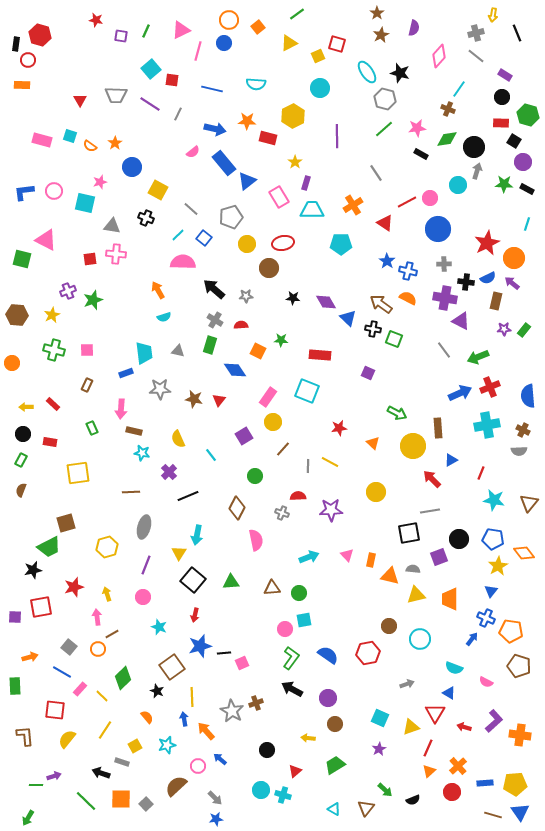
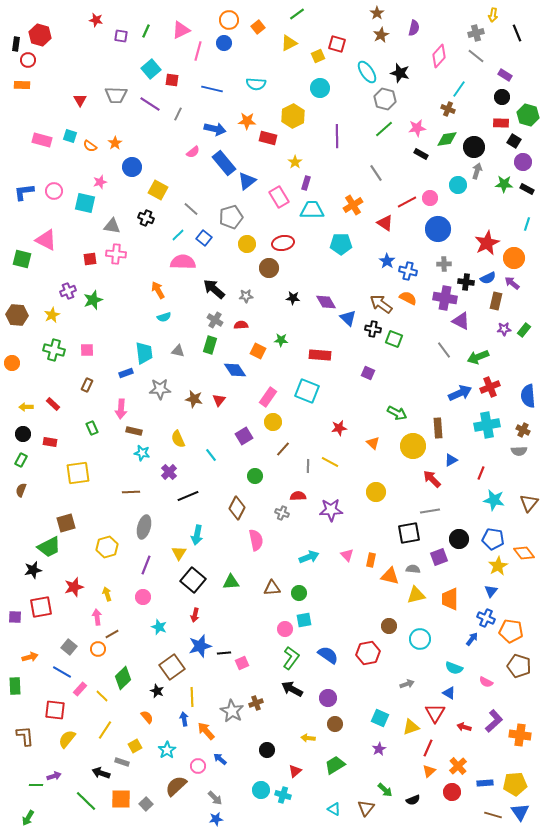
cyan star at (167, 745): moved 5 px down; rotated 18 degrees counterclockwise
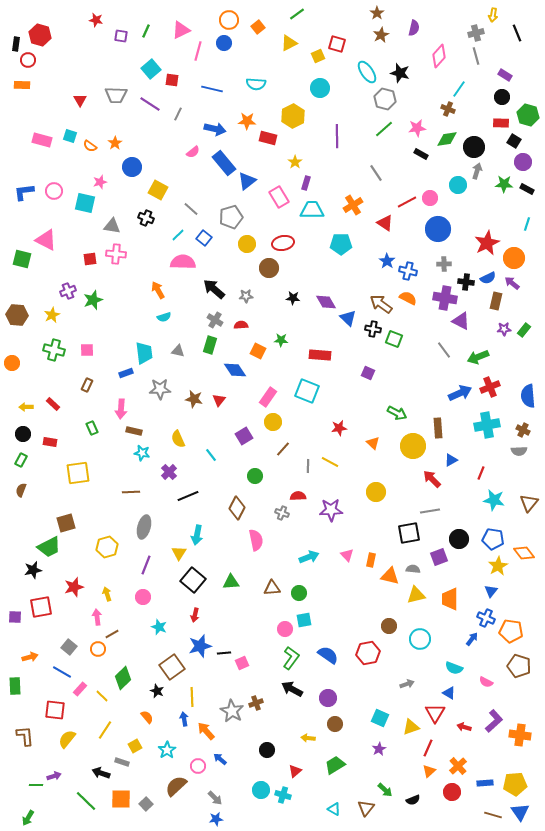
gray line at (476, 56): rotated 36 degrees clockwise
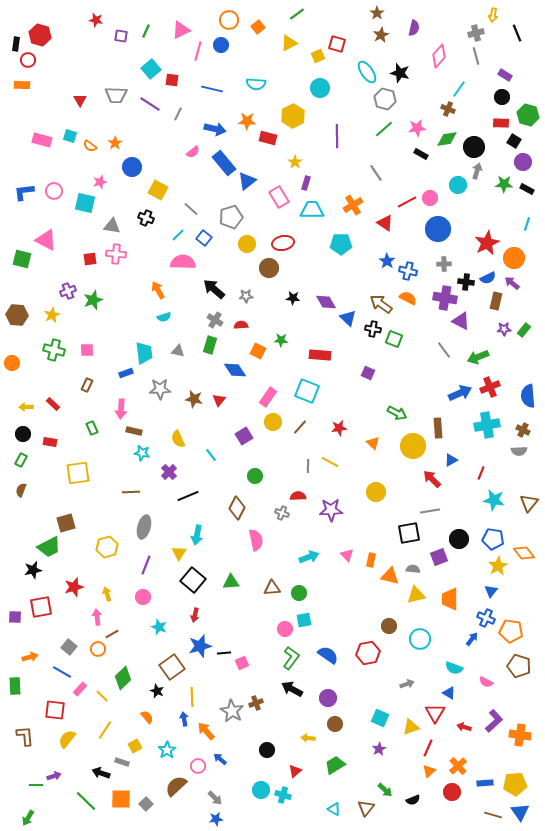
blue circle at (224, 43): moved 3 px left, 2 px down
brown line at (283, 449): moved 17 px right, 22 px up
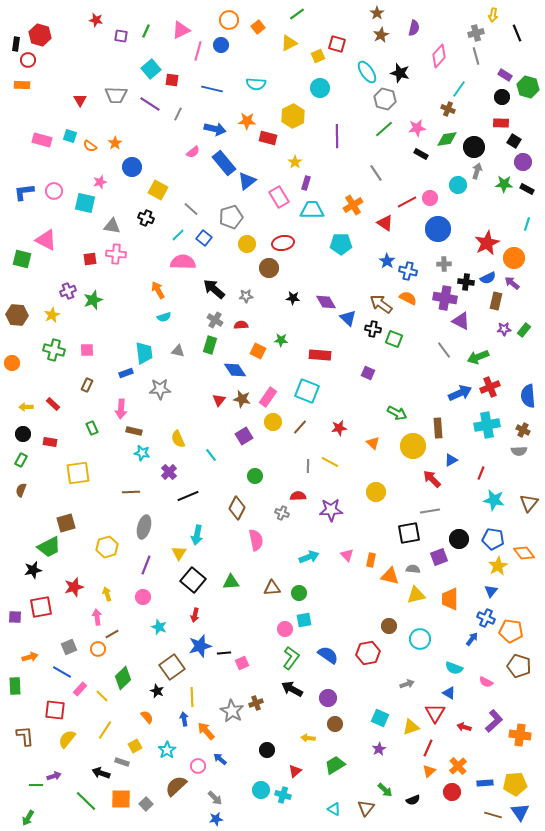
green hexagon at (528, 115): moved 28 px up
brown star at (194, 399): moved 48 px right
gray square at (69, 647): rotated 28 degrees clockwise
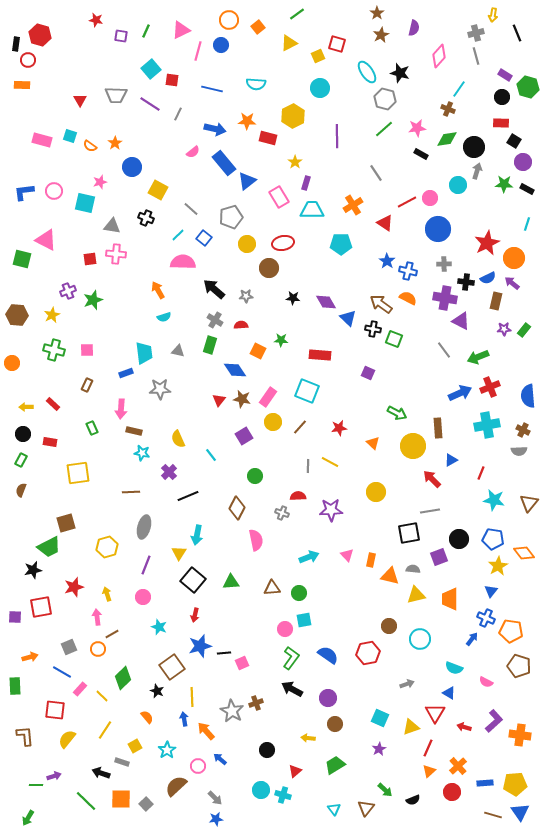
cyan triangle at (334, 809): rotated 24 degrees clockwise
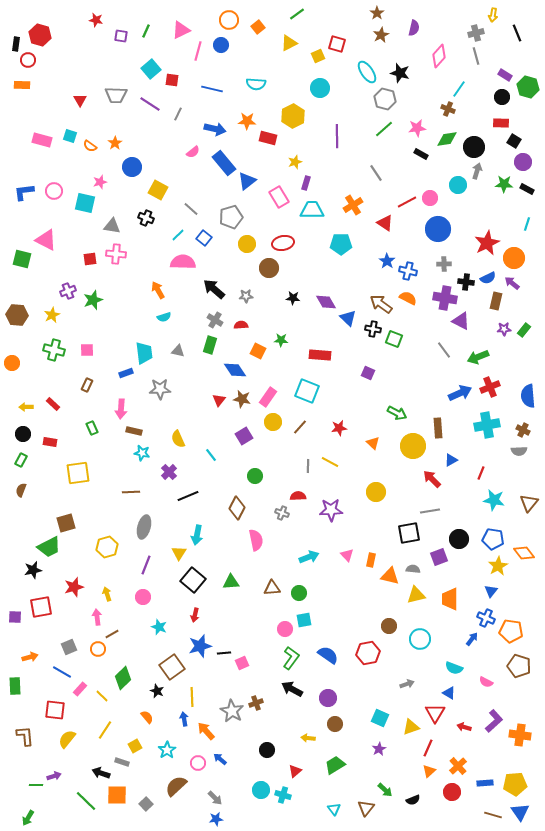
yellow star at (295, 162): rotated 16 degrees clockwise
pink circle at (198, 766): moved 3 px up
orange square at (121, 799): moved 4 px left, 4 px up
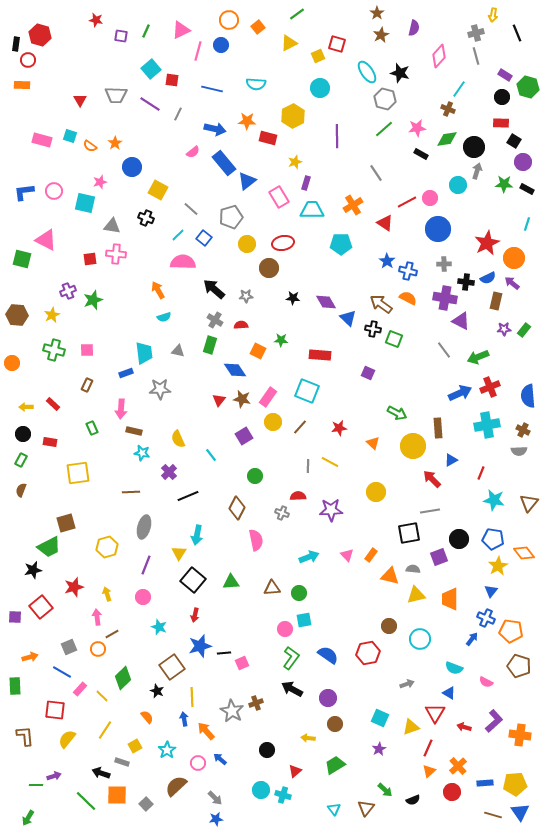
orange rectangle at (371, 560): moved 5 px up; rotated 24 degrees clockwise
red square at (41, 607): rotated 30 degrees counterclockwise
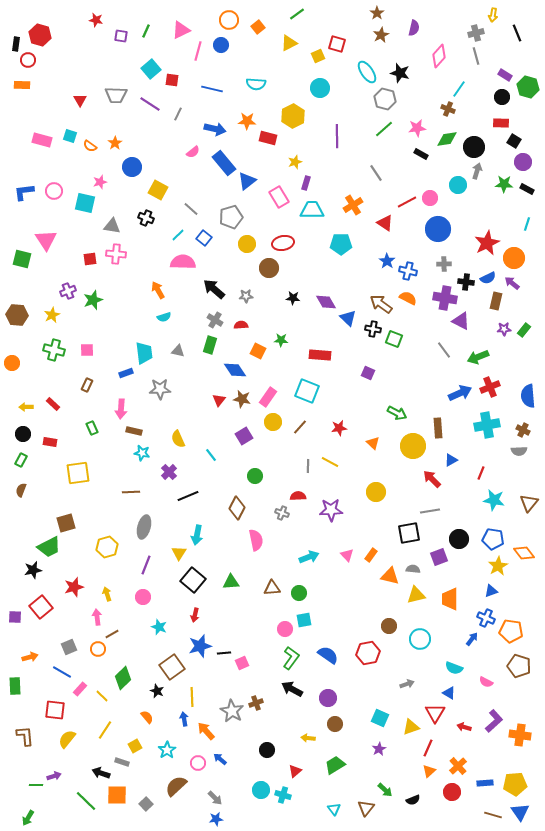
pink triangle at (46, 240): rotated 30 degrees clockwise
blue triangle at (491, 591): rotated 32 degrees clockwise
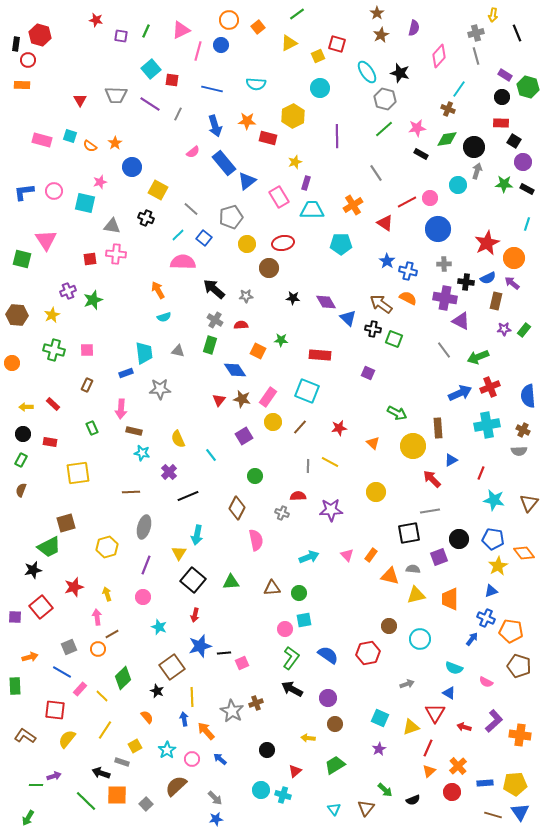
blue arrow at (215, 129): moved 3 px up; rotated 60 degrees clockwise
brown L-shape at (25, 736): rotated 50 degrees counterclockwise
pink circle at (198, 763): moved 6 px left, 4 px up
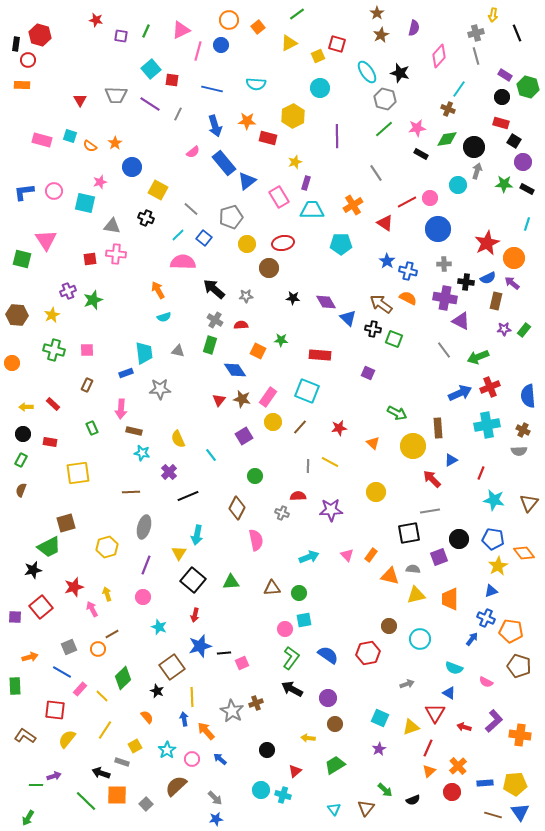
red rectangle at (501, 123): rotated 14 degrees clockwise
pink arrow at (97, 617): moved 5 px left, 8 px up; rotated 21 degrees counterclockwise
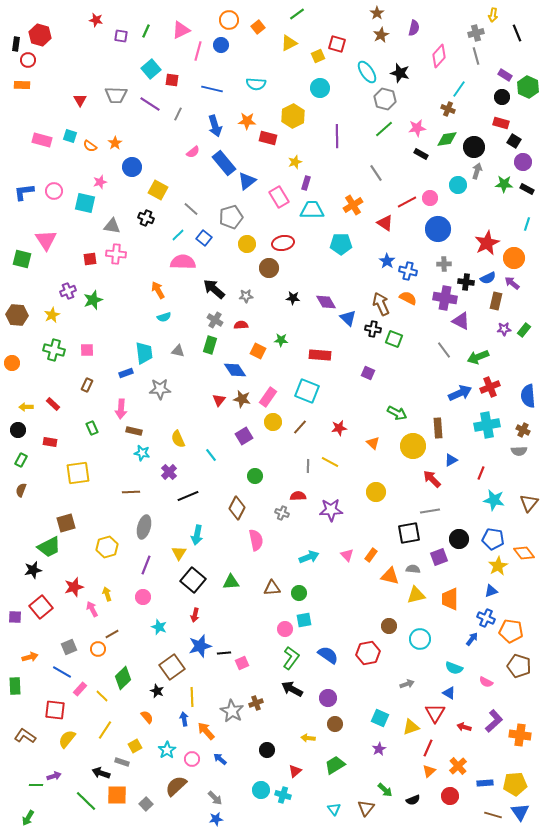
green hexagon at (528, 87): rotated 10 degrees clockwise
brown arrow at (381, 304): rotated 30 degrees clockwise
black circle at (23, 434): moved 5 px left, 4 px up
red circle at (452, 792): moved 2 px left, 4 px down
